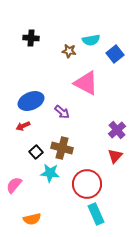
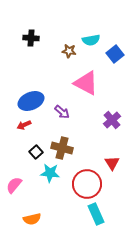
red arrow: moved 1 px right, 1 px up
purple cross: moved 5 px left, 10 px up
red triangle: moved 3 px left, 7 px down; rotated 14 degrees counterclockwise
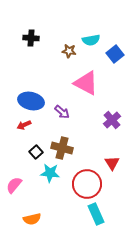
blue ellipse: rotated 35 degrees clockwise
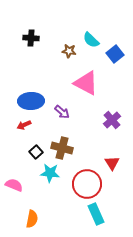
cyan semicircle: rotated 54 degrees clockwise
blue ellipse: rotated 15 degrees counterclockwise
pink semicircle: rotated 72 degrees clockwise
orange semicircle: rotated 66 degrees counterclockwise
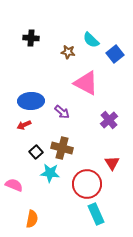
brown star: moved 1 px left, 1 px down
purple cross: moved 3 px left
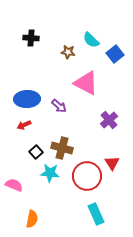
blue ellipse: moved 4 px left, 2 px up
purple arrow: moved 3 px left, 6 px up
red circle: moved 8 px up
